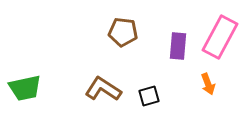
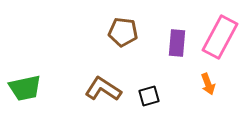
purple rectangle: moved 1 px left, 3 px up
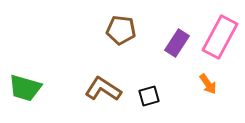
brown pentagon: moved 2 px left, 2 px up
purple rectangle: rotated 28 degrees clockwise
orange arrow: rotated 15 degrees counterclockwise
green trapezoid: rotated 28 degrees clockwise
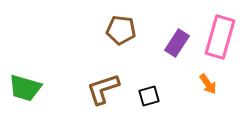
pink rectangle: rotated 12 degrees counterclockwise
brown L-shape: rotated 51 degrees counterclockwise
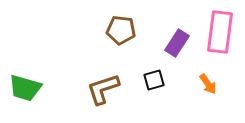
pink rectangle: moved 5 px up; rotated 9 degrees counterclockwise
black square: moved 5 px right, 16 px up
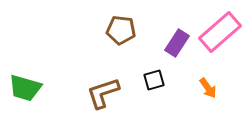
pink rectangle: rotated 42 degrees clockwise
orange arrow: moved 4 px down
brown L-shape: moved 4 px down
